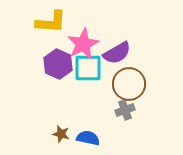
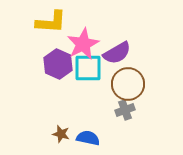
brown circle: moved 1 px left
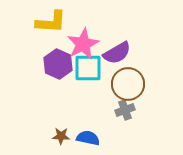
brown star: moved 2 px down; rotated 12 degrees counterclockwise
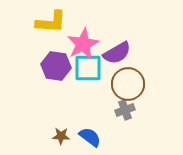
purple hexagon: moved 2 px left, 2 px down; rotated 16 degrees counterclockwise
blue semicircle: moved 2 px right, 1 px up; rotated 25 degrees clockwise
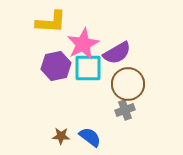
purple hexagon: rotated 20 degrees counterclockwise
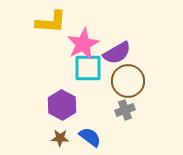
purple hexagon: moved 6 px right, 39 px down; rotated 20 degrees counterclockwise
brown circle: moved 3 px up
brown star: moved 1 px left, 2 px down
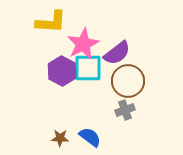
purple semicircle: rotated 8 degrees counterclockwise
purple hexagon: moved 34 px up
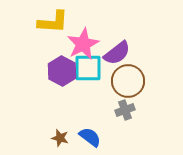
yellow L-shape: moved 2 px right
brown star: rotated 12 degrees clockwise
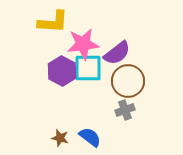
pink star: rotated 20 degrees clockwise
